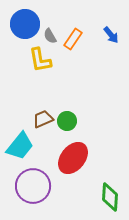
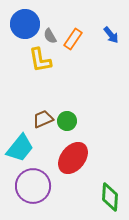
cyan trapezoid: moved 2 px down
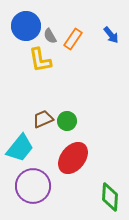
blue circle: moved 1 px right, 2 px down
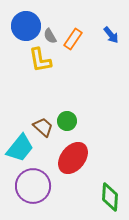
brown trapezoid: moved 8 px down; rotated 65 degrees clockwise
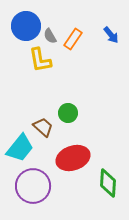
green circle: moved 1 px right, 8 px up
red ellipse: rotated 32 degrees clockwise
green diamond: moved 2 px left, 14 px up
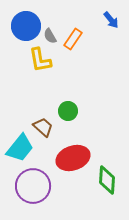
blue arrow: moved 15 px up
green circle: moved 2 px up
green diamond: moved 1 px left, 3 px up
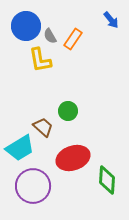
cyan trapezoid: rotated 20 degrees clockwise
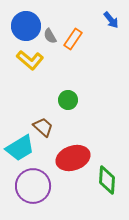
yellow L-shape: moved 10 px left; rotated 40 degrees counterclockwise
green circle: moved 11 px up
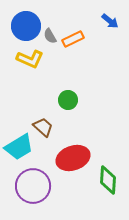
blue arrow: moved 1 px left, 1 px down; rotated 12 degrees counterclockwise
orange rectangle: rotated 30 degrees clockwise
yellow L-shape: moved 1 px up; rotated 16 degrees counterclockwise
cyan trapezoid: moved 1 px left, 1 px up
green diamond: moved 1 px right
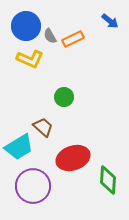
green circle: moved 4 px left, 3 px up
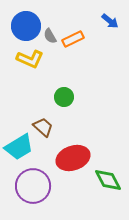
green diamond: rotated 32 degrees counterclockwise
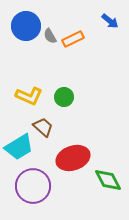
yellow L-shape: moved 1 px left, 37 px down
